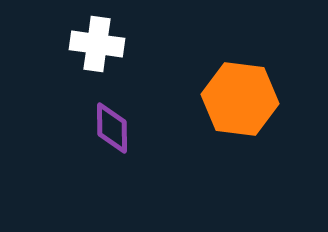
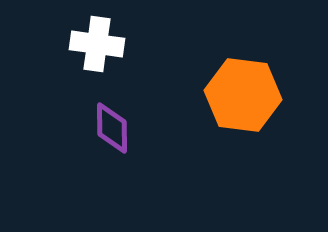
orange hexagon: moved 3 px right, 4 px up
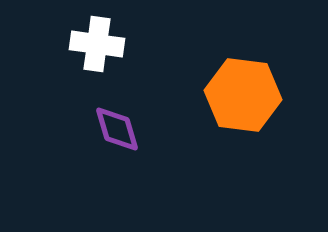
purple diamond: moved 5 px right, 1 px down; rotated 16 degrees counterclockwise
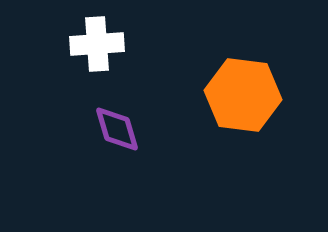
white cross: rotated 12 degrees counterclockwise
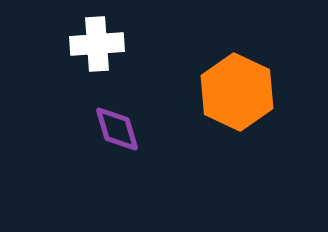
orange hexagon: moved 6 px left, 3 px up; rotated 18 degrees clockwise
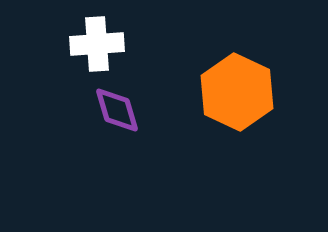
purple diamond: moved 19 px up
